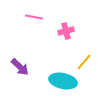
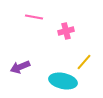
purple arrow: rotated 114 degrees clockwise
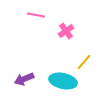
pink line: moved 2 px right, 2 px up
pink cross: rotated 21 degrees counterclockwise
purple arrow: moved 4 px right, 12 px down
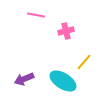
pink cross: rotated 21 degrees clockwise
cyan ellipse: rotated 20 degrees clockwise
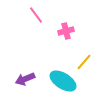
pink line: rotated 42 degrees clockwise
purple arrow: moved 1 px right
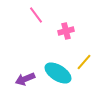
cyan ellipse: moved 5 px left, 8 px up
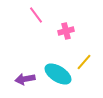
cyan ellipse: moved 1 px down
purple arrow: rotated 12 degrees clockwise
